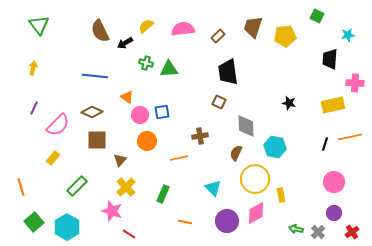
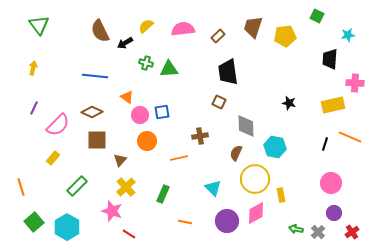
orange line at (350, 137): rotated 35 degrees clockwise
pink circle at (334, 182): moved 3 px left, 1 px down
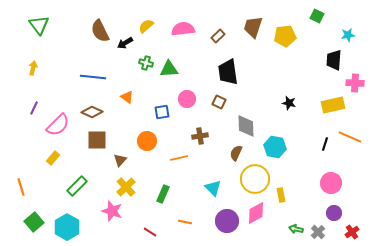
black trapezoid at (330, 59): moved 4 px right, 1 px down
blue line at (95, 76): moved 2 px left, 1 px down
pink circle at (140, 115): moved 47 px right, 16 px up
red line at (129, 234): moved 21 px right, 2 px up
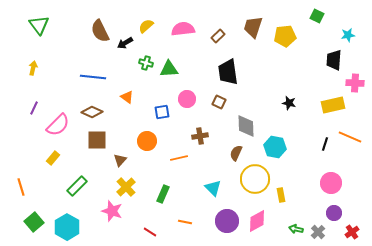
pink diamond at (256, 213): moved 1 px right, 8 px down
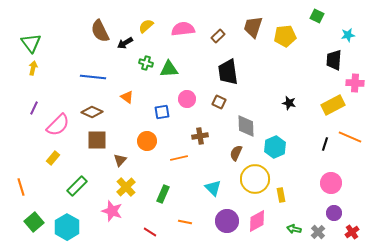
green triangle at (39, 25): moved 8 px left, 18 px down
yellow rectangle at (333, 105): rotated 15 degrees counterclockwise
cyan hexagon at (275, 147): rotated 25 degrees clockwise
green arrow at (296, 229): moved 2 px left
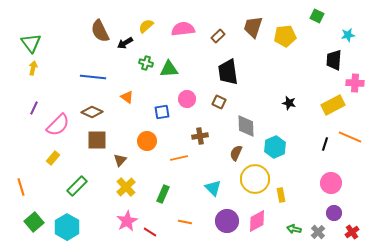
pink star at (112, 211): moved 15 px right, 10 px down; rotated 25 degrees clockwise
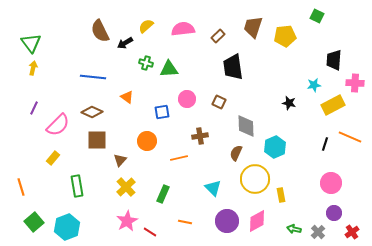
cyan star at (348, 35): moved 34 px left, 50 px down
black trapezoid at (228, 72): moved 5 px right, 5 px up
green rectangle at (77, 186): rotated 55 degrees counterclockwise
cyan hexagon at (67, 227): rotated 10 degrees clockwise
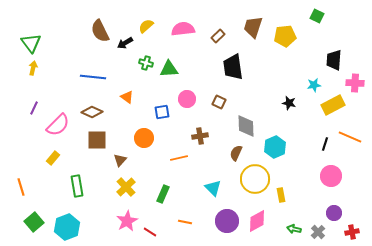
orange circle at (147, 141): moved 3 px left, 3 px up
pink circle at (331, 183): moved 7 px up
red cross at (352, 232): rotated 24 degrees clockwise
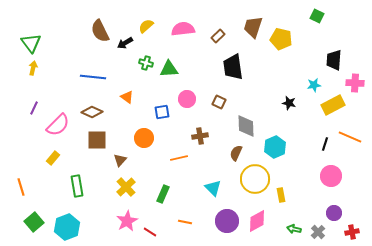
yellow pentagon at (285, 36): moved 4 px left, 3 px down; rotated 20 degrees clockwise
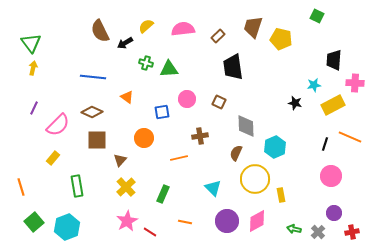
black star at (289, 103): moved 6 px right
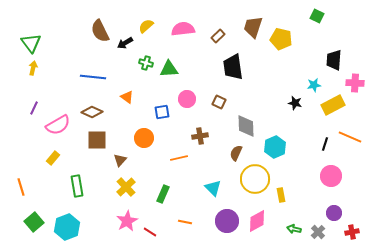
pink semicircle at (58, 125): rotated 15 degrees clockwise
